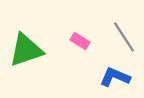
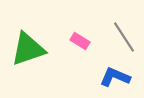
green triangle: moved 2 px right, 1 px up
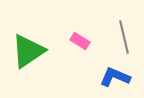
gray line: rotated 20 degrees clockwise
green triangle: moved 2 px down; rotated 15 degrees counterclockwise
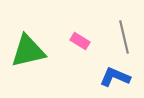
green triangle: rotated 21 degrees clockwise
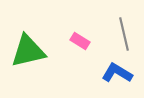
gray line: moved 3 px up
blue L-shape: moved 2 px right, 4 px up; rotated 8 degrees clockwise
